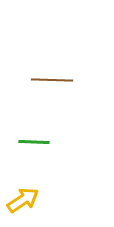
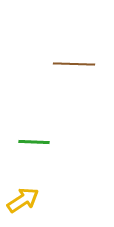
brown line: moved 22 px right, 16 px up
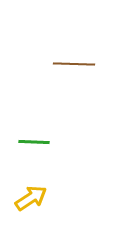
yellow arrow: moved 8 px right, 2 px up
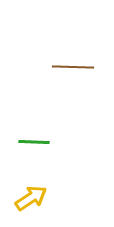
brown line: moved 1 px left, 3 px down
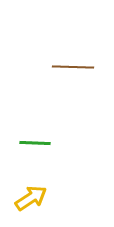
green line: moved 1 px right, 1 px down
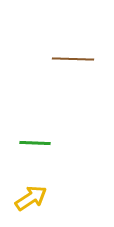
brown line: moved 8 px up
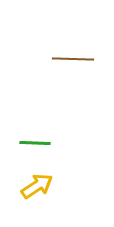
yellow arrow: moved 6 px right, 12 px up
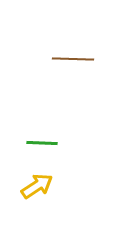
green line: moved 7 px right
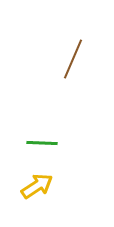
brown line: rotated 69 degrees counterclockwise
